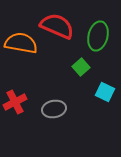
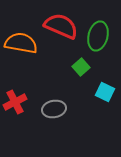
red semicircle: moved 4 px right
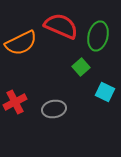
orange semicircle: rotated 144 degrees clockwise
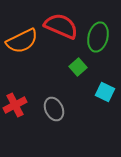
green ellipse: moved 1 px down
orange semicircle: moved 1 px right, 2 px up
green square: moved 3 px left
red cross: moved 3 px down
gray ellipse: rotated 75 degrees clockwise
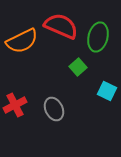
cyan square: moved 2 px right, 1 px up
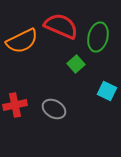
green square: moved 2 px left, 3 px up
red cross: rotated 15 degrees clockwise
gray ellipse: rotated 35 degrees counterclockwise
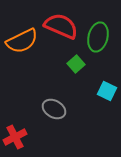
red cross: moved 32 px down; rotated 15 degrees counterclockwise
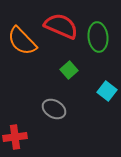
green ellipse: rotated 20 degrees counterclockwise
orange semicircle: rotated 72 degrees clockwise
green square: moved 7 px left, 6 px down
cyan square: rotated 12 degrees clockwise
red cross: rotated 20 degrees clockwise
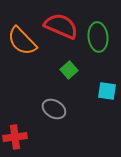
cyan square: rotated 30 degrees counterclockwise
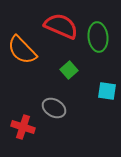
orange semicircle: moved 9 px down
gray ellipse: moved 1 px up
red cross: moved 8 px right, 10 px up; rotated 25 degrees clockwise
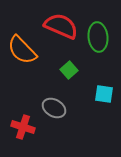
cyan square: moved 3 px left, 3 px down
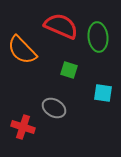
green square: rotated 30 degrees counterclockwise
cyan square: moved 1 px left, 1 px up
